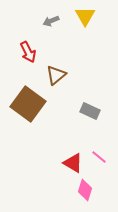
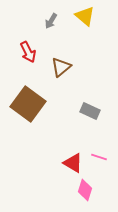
yellow triangle: rotated 20 degrees counterclockwise
gray arrow: rotated 35 degrees counterclockwise
brown triangle: moved 5 px right, 8 px up
pink line: rotated 21 degrees counterclockwise
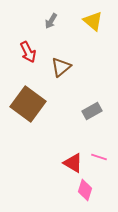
yellow triangle: moved 8 px right, 5 px down
gray rectangle: moved 2 px right; rotated 54 degrees counterclockwise
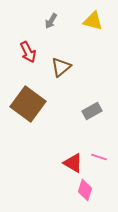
yellow triangle: rotated 25 degrees counterclockwise
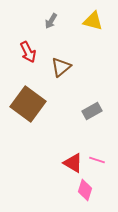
pink line: moved 2 px left, 3 px down
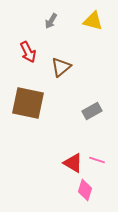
brown square: moved 1 px up; rotated 24 degrees counterclockwise
